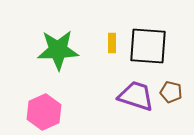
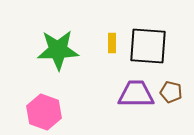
purple trapezoid: moved 2 px up; rotated 18 degrees counterclockwise
pink hexagon: rotated 16 degrees counterclockwise
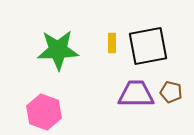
black square: rotated 15 degrees counterclockwise
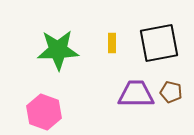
black square: moved 11 px right, 3 px up
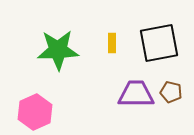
pink hexagon: moved 9 px left; rotated 16 degrees clockwise
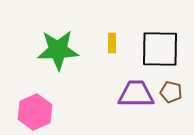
black square: moved 1 px right, 6 px down; rotated 12 degrees clockwise
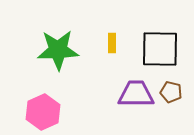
pink hexagon: moved 8 px right
